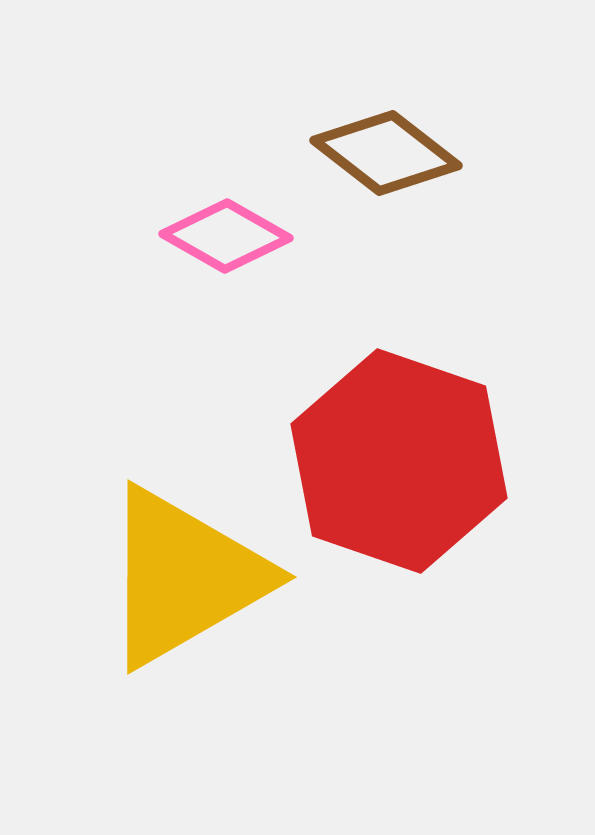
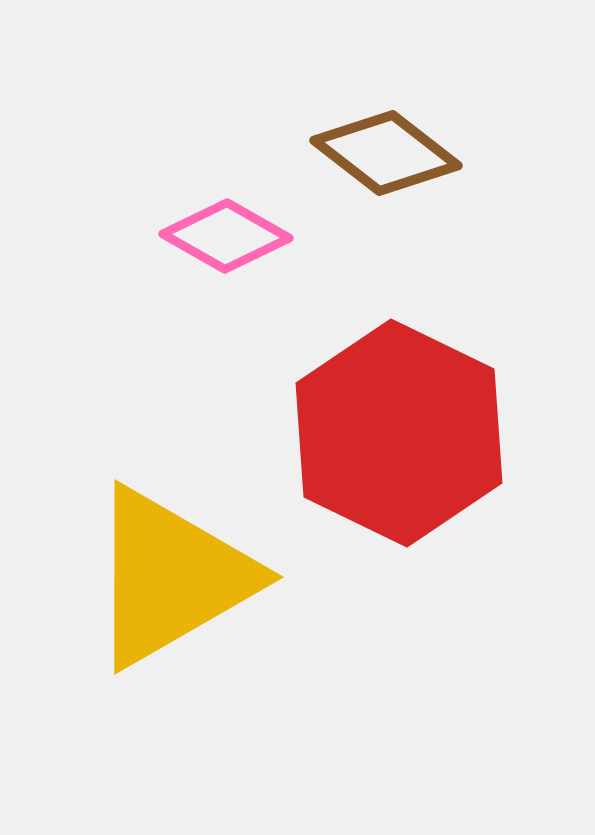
red hexagon: moved 28 px up; rotated 7 degrees clockwise
yellow triangle: moved 13 px left
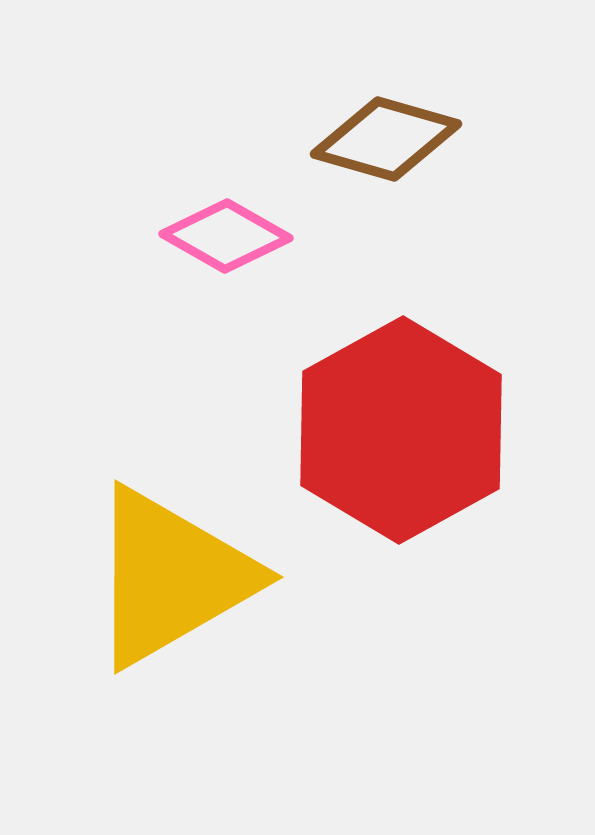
brown diamond: moved 14 px up; rotated 22 degrees counterclockwise
red hexagon: moved 2 px right, 3 px up; rotated 5 degrees clockwise
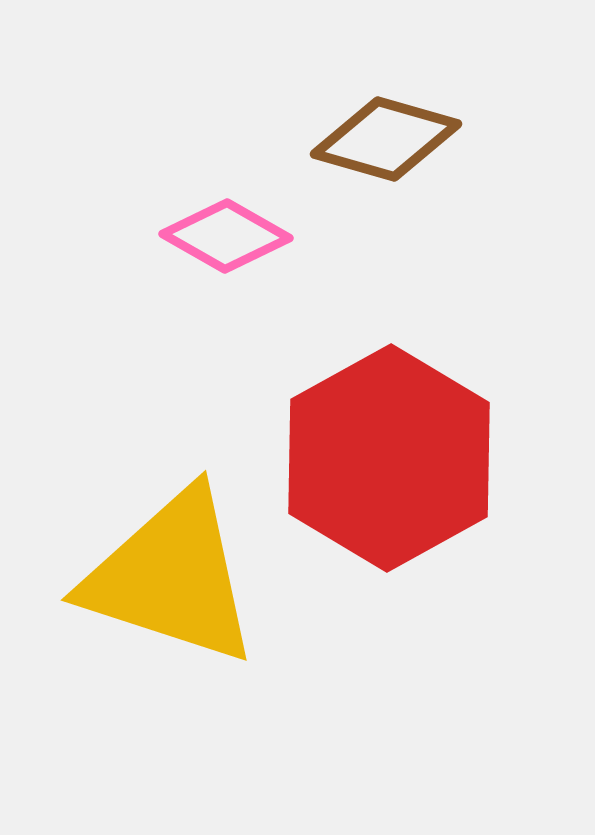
red hexagon: moved 12 px left, 28 px down
yellow triangle: rotated 48 degrees clockwise
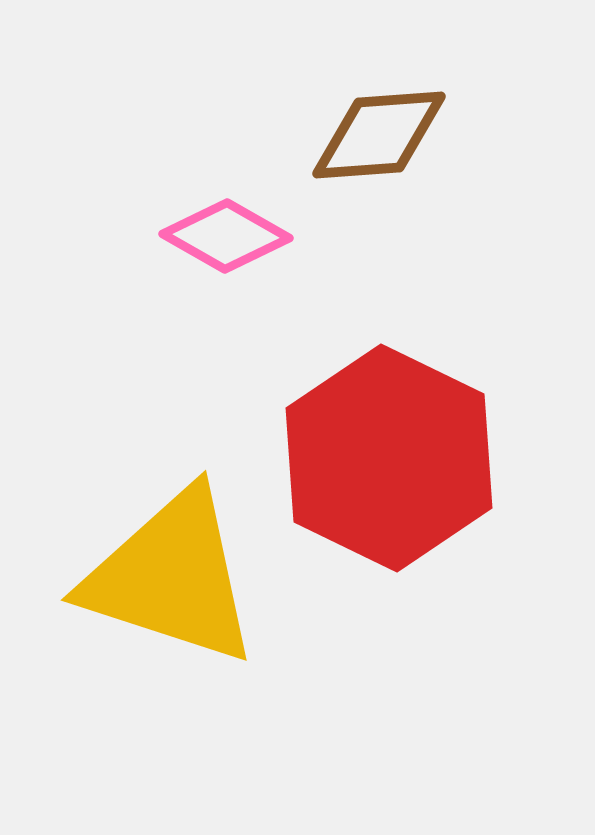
brown diamond: moved 7 px left, 4 px up; rotated 20 degrees counterclockwise
red hexagon: rotated 5 degrees counterclockwise
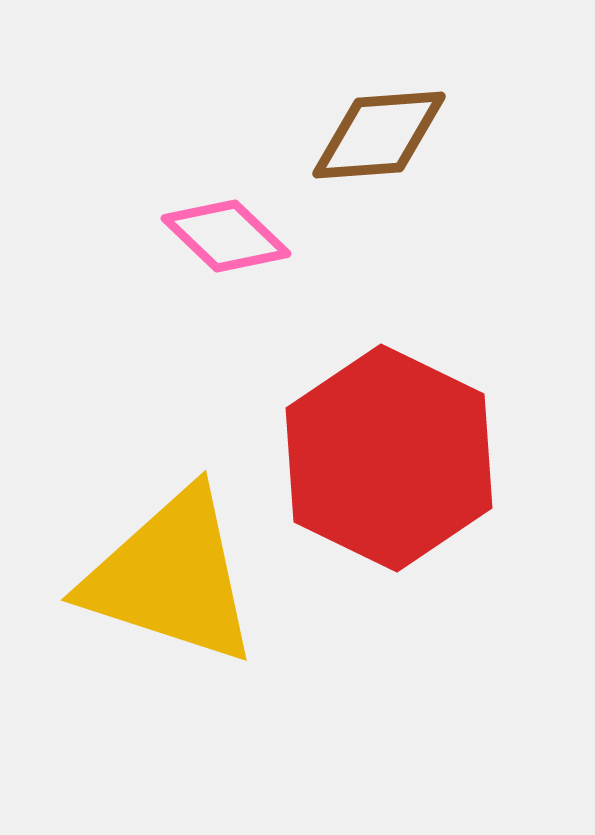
pink diamond: rotated 14 degrees clockwise
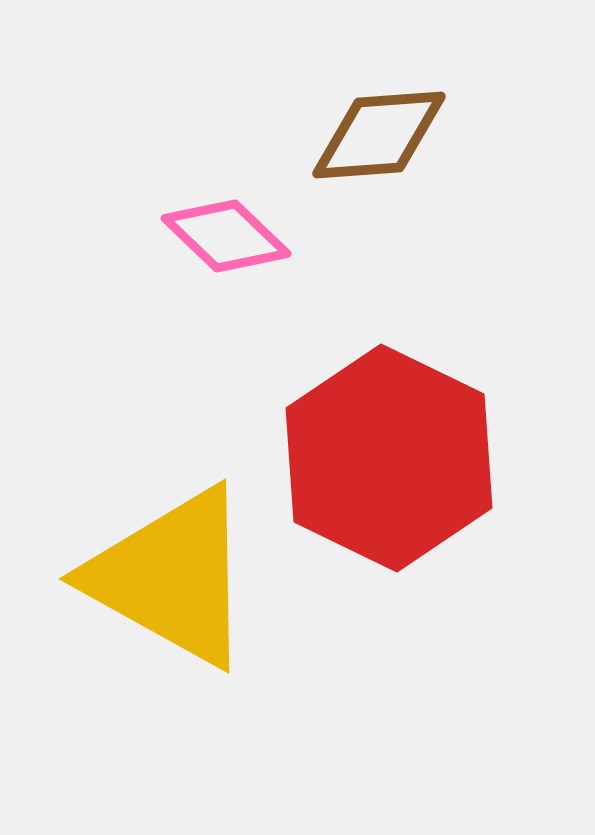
yellow triangle: rotated 11 degrees clockwise
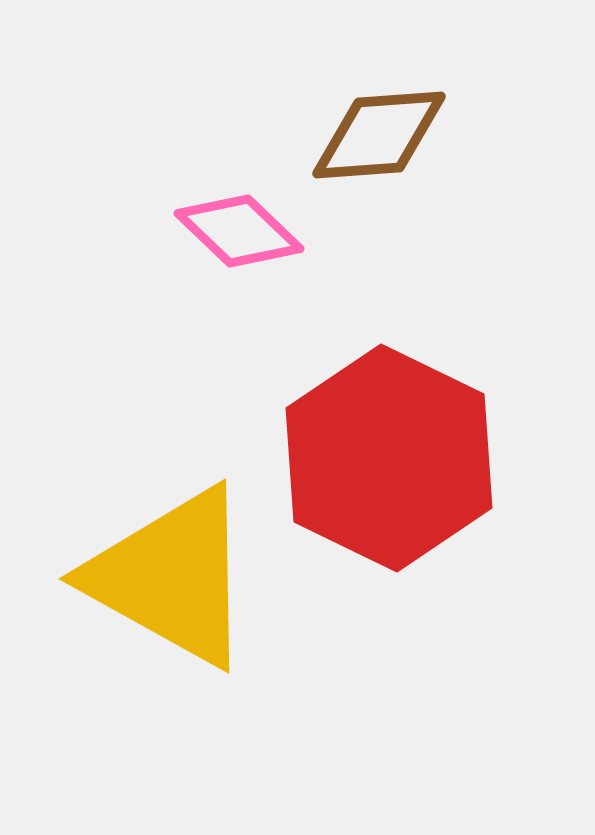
pink diamond: moved 13 px right, 5 px up
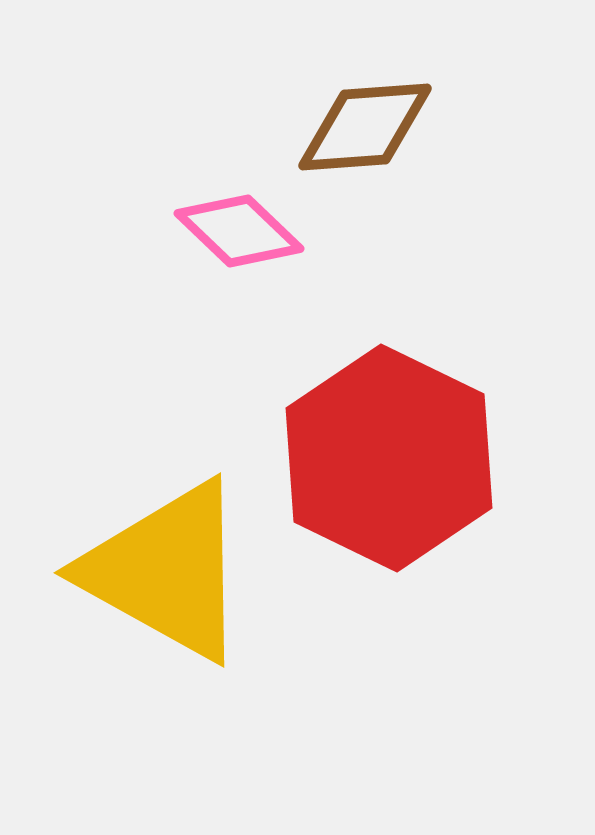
brown diamond: moved 14 px left, 8 px up
yellow triangle: moved 5 px left, 6 px up
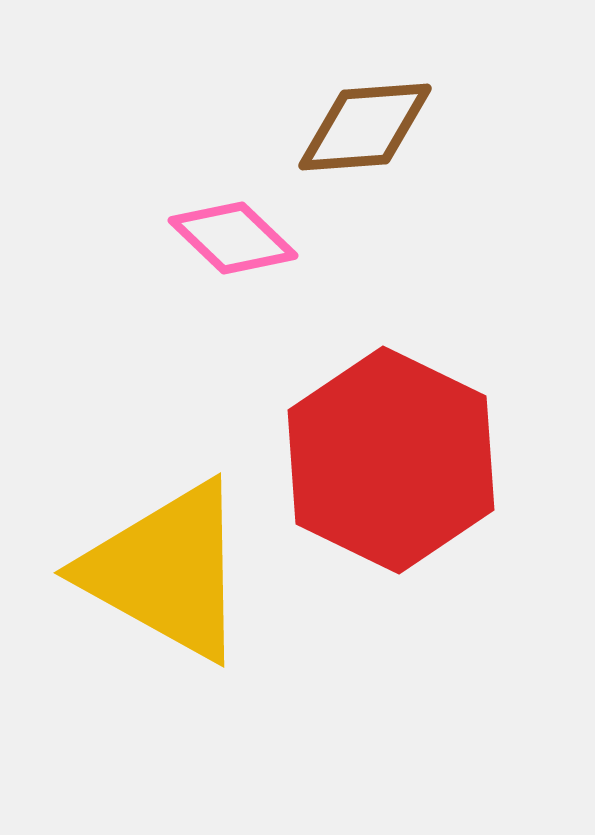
pink diamond: moved 6 px left, 7 px down
red hexagon: moved 2 px right, 2 px down
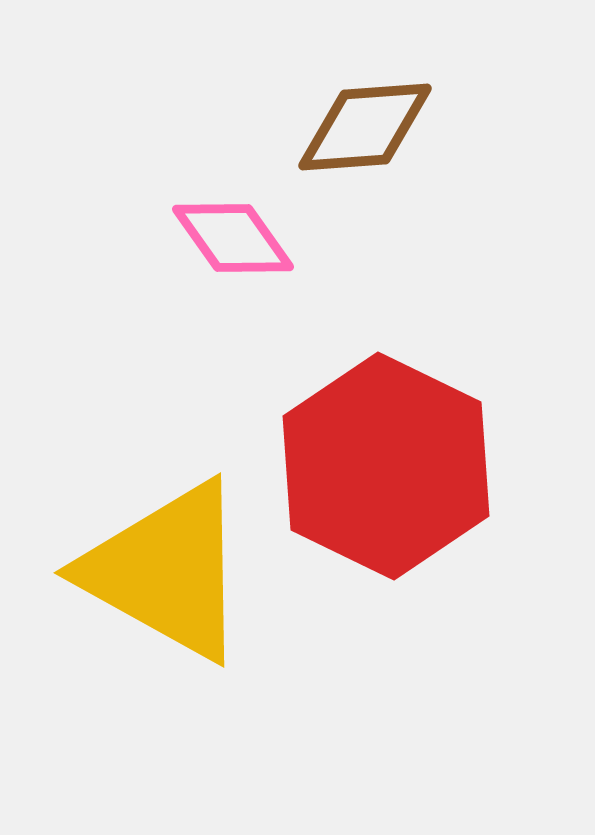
pink diamond: rotated 11 degrees clockwise
red hexagon: moved 5 px left, 6 px down
